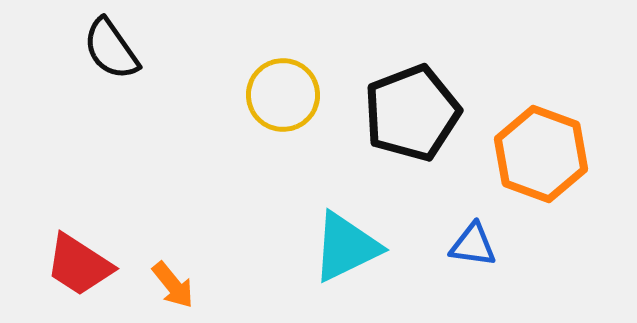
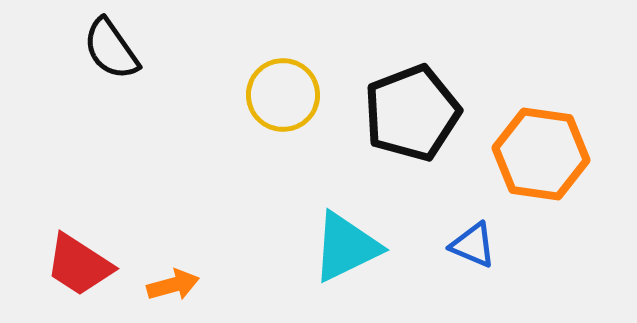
orange hexagon: rotated 12 degrees counterclockwise
blue triangle: rotated 15 degrees clockwise
orange arrow: rotated 66 degrees counterclockwise
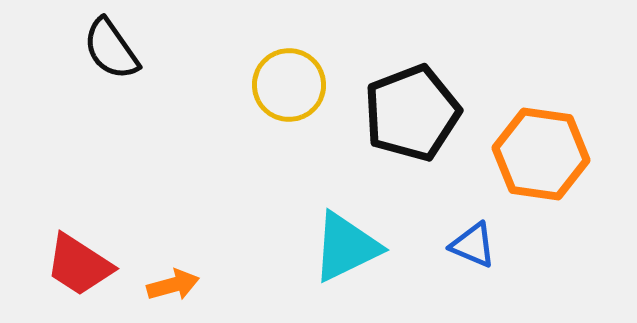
yellow circle: moved 6 px right, 10 px up
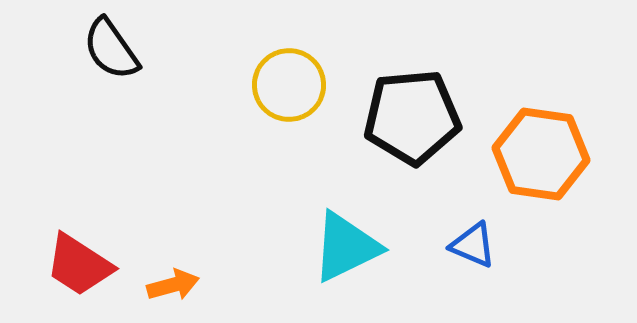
black pentagon: moved 4 px down; rotated 16 degrees clockwise
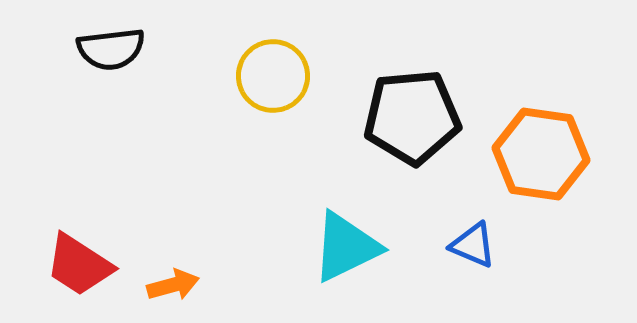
black semicircle: rotated 62 degrees counterclockwise
yellow circle: moved 16 px left, 9 px up
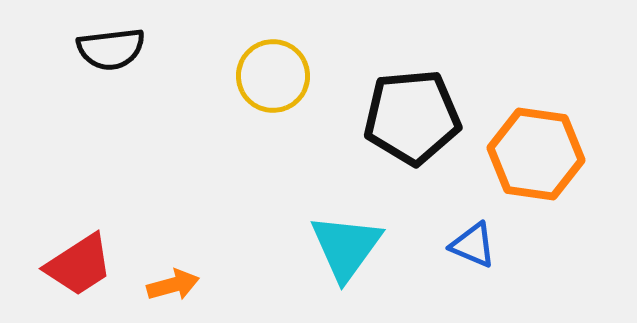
orange hexagon: moved 5 px left
cyan triangle: rotated 28 degrees counterclockwise
red trapezoid: rotated 66 degrees counterclockwise
